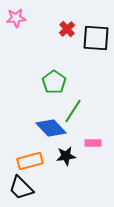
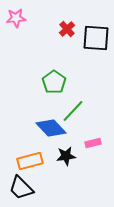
green line: rotated 10 degrees clockwise
pink rectangle: rotated 14 degrees counterclockwise
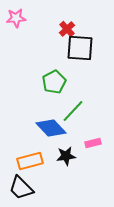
black square: moved 16 px left, 10 px down
green pentagon: rotated 10 degrees clockwise
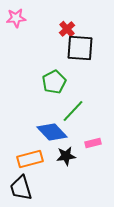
blue diamond: moved 1 px right, 4 px down
orange rectangle: moved 2 px up
black trapezoid: rotated 28 degrees clockwise
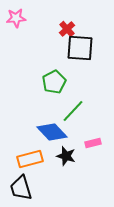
black star: rotated 24 degrees clockwise
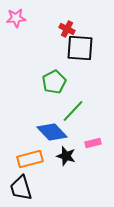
red cross: rotated 21 degrees counterclockwise
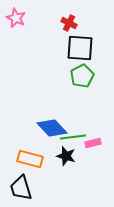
pink star: rotated 30 degrees clockwise
red cross: moved 2 px right, 6 px up
green pentagon: moved 28 px right, 6 px up
green line: moved 26 px down; rotated 40 degrees clockwise
blue diamond: moved 4 px up
orange rectangle: rotated 30 degrees clockwise
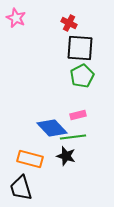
pink rectangle: moved 15 px left, 28 px up
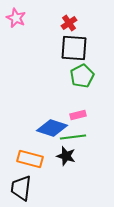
red cross: rotated 28 degrees clockwise
black square: moved 6 px left
blue diamond: rotated 28 degrees counterclockwise
black trapezoid: rotated 24 degrees clockwise
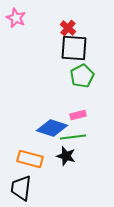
red cross: moved 1 px left, 5 px down; rotated 14 degrees counterclockwise
